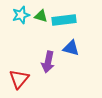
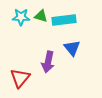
cyan star: moved 2 px down; rotated 18 degrees clockwise
blue triangle: moved 1 px right; rotated 36 degrees clockwise
red triangle: moved 1 px right, 1 px up
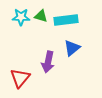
cyan rectangle: moved 2 px right
blue triangle: rotated 30 degrees clockwise
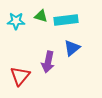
cyan star: moved 5 px left, 4 px down
red triangle: moved 2 px up
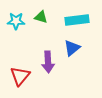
green triangle: moved 1 px down
cyan rectangle: moved 11 px right
purple arrow: rotated 15 degrees counterclockwise
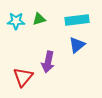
green triangle: moved 2 px left, 2 px down; rotated 32 degrees counterclockwise
blue triangle: moved 5 px right, 3 px up
purple arrow: rotated 15 degrees clockwise
red triangle: moved 3 px right, 1 px down
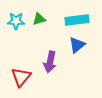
purple arrow: moved 2 px right
red triangle: moved 2 px left
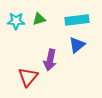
purple arrow: moved 2 px up
red triangle: moved 7 px right
